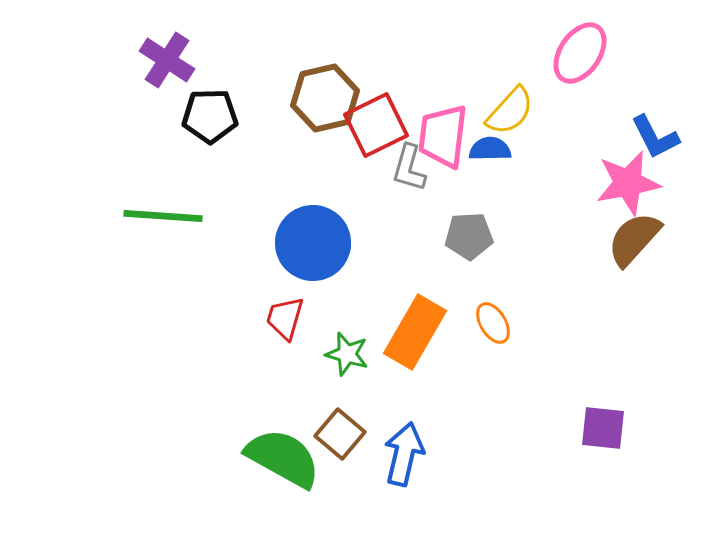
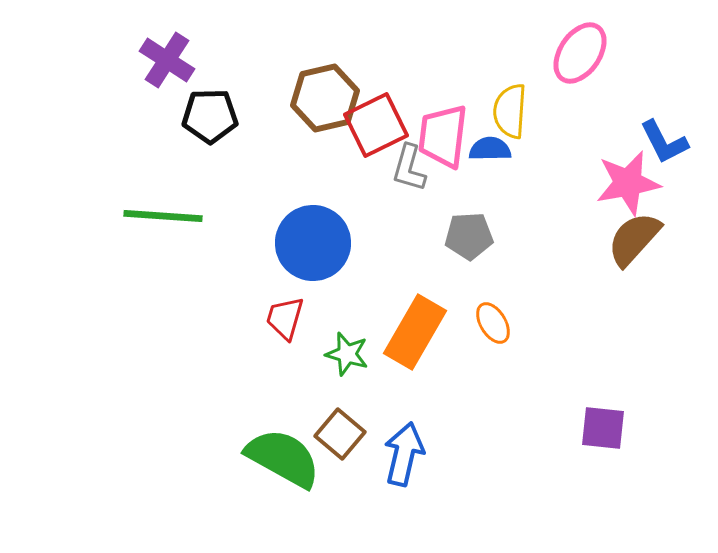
yellow semicircle: rotated 142 degrees clockwise
blue L-shape: moved 9 px right, 5 px down
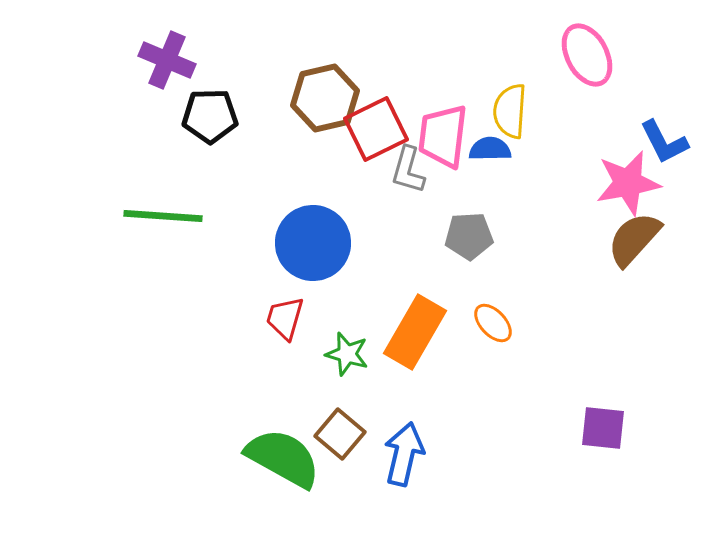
pink ellipse: moved 7 px right, 2 px down; rotated 62 degrees counterclockwise
purple cross: rotated 10 degrees counterclockwise
red square: moved 4 px down
gray L-shape: moved 1 px left, 2 px down
orange ellipse: rotated 12 degrees counterclockwise
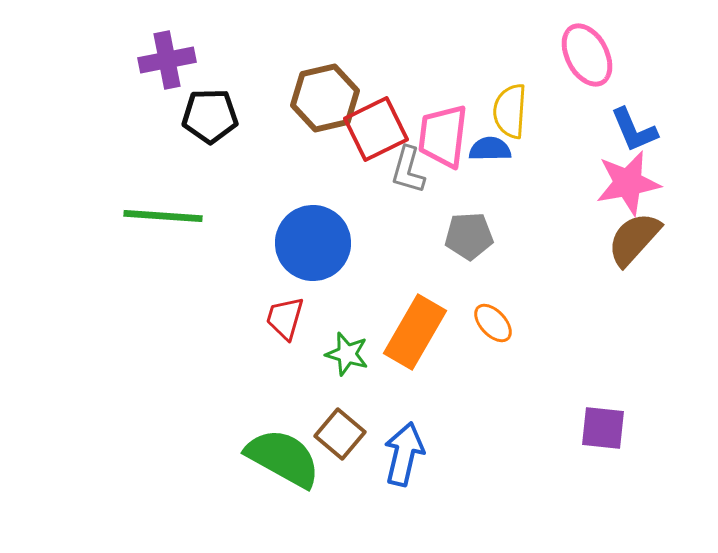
purple cross: rotated 34 degrees counterclockwise
blue L-shape: moved 30 px left, 12 px up; rotated 4 degrees clockwise
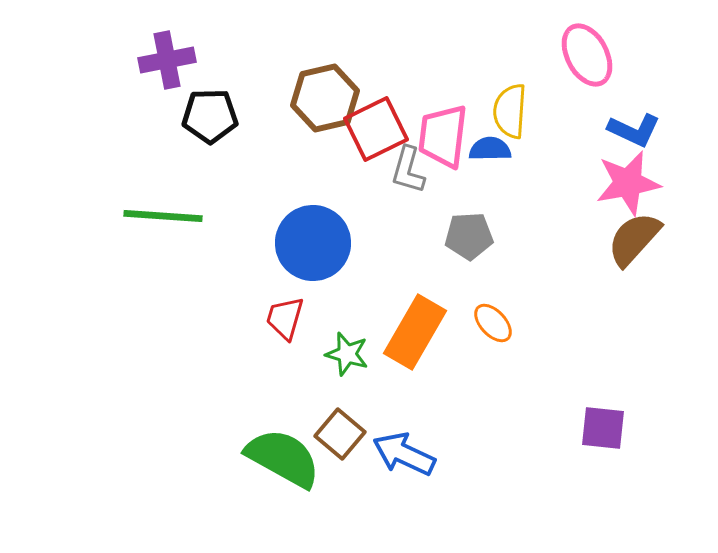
blue L-shape: rotated 42 degrees counterclockwise
blue arrow: rotated 78 degrees counterclockwise
